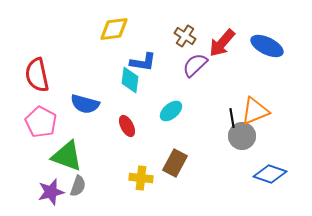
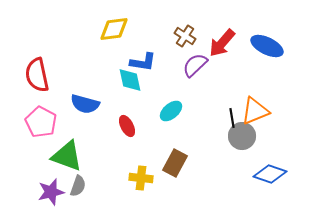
cyan diamond: rotated 20 degrees counterclockwise
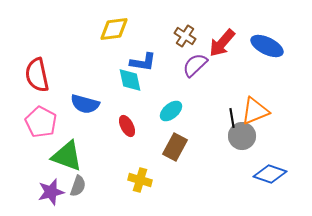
brown rectangle: moved 16 px up
yellow cross: moved 1 px left, 2 px down; rotated 10 degrees clockwise
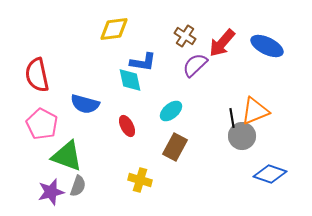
pink pentagon: moved 1 px right, 2 px down
